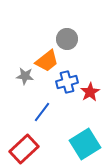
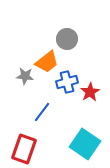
orange trapezoid: moved 1 px down
cyan square: rotated 24 degrees counterclockwise
red rectangle: rotated 28 degrees counterclockwise
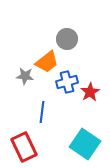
blue line: rotated 30 degrees counterclockwise
red rectangle: moved 2 px up; rotated 44 degrees counterclockwise
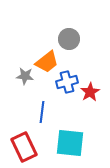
gray circle: moved 2 px right
cyan square: moved 15 px left, 1 px up; rotated 28 degrees counterclockwise
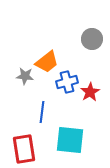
gray circle: moved 23 px right
cyan square: moved 3 px up
red rectangle: moved 2 px down; rotated 16 degrees clockwise
